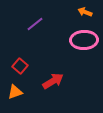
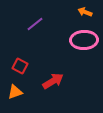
red square: rotated 14 degrees counterclockwise
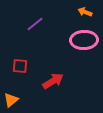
red square: rotated 21 degrees counterclockwise
orange triangle: moved 4 px left, 8 px down; rotated 21 degrees counterclockwise
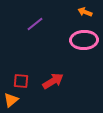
red square: moved 1 px right, 15 px down
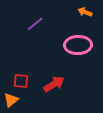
pink ellipse: moved 6 px left, 5 px down
red arrow: moved 1 px right, 3 px down
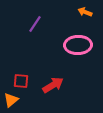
purple line: rotated 18 degrees counterclockwise
red arrow: moved 1 px left, 1 px down
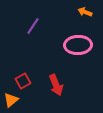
purple line: moved 2 px left, 2 px down
red square: moved 2 px right; rotated 35 degrees counterclockwise
red arrow: moved 3 px right; rotated 100 degrees clockwise
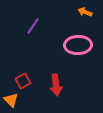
red arrow: rotated 15 degrees clockwise
orange triangle: rotated 35 degrees counterclockwise
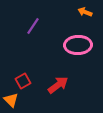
red arrow: moved 2 px right; rotated 120 degrees counterclockwise
